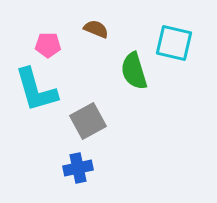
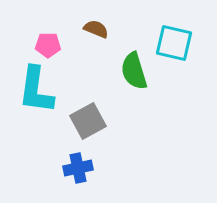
cyan L-shape: rotated 24 degrees clockwise
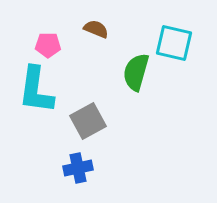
green semicircle: moved 2 px right, 1 px down; rotated 33 degrees clockwise
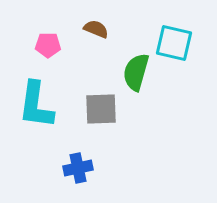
cyan L-shape: moved 15 px down
gray square: moved 13 px right, 12 px up; rotated 27 degrees clockwise
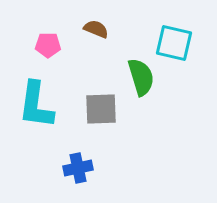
green semicircle: moved 5 px right, 5 px down; rotated 147 degrees clockwise
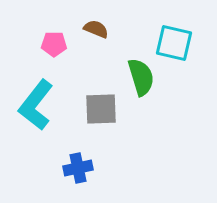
pink pentagon: moved 6 px right, 1 px up
cyan L-shape: rotated 30 degrees clockwise
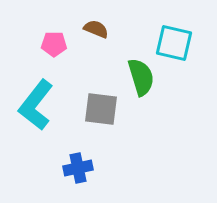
gray square: rotated 9 degrees clockwise
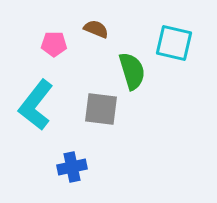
green semicircle: moved 9 px left, 6 px up
blue cross: moved 6 px left, 1 px up
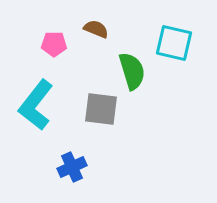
blue cross: rotated 12 degrees counterclockwise
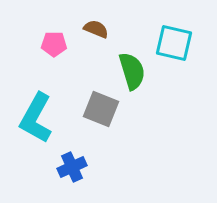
cyan L-shape: moved 13 px down; rotated 9 degrees counterclockwise
gray square: rotated 15 degrees clockwise
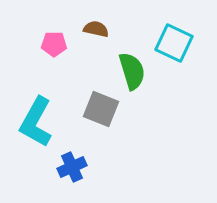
brown semicircle: rotated 10 degrees counterclockwise
cyan square: rotated 12 degrees clockwise
cyan L-shape: moved 4 px down
